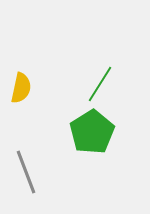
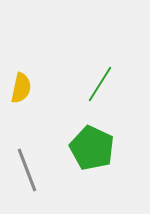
green pentagon: moved 16 px down; rotated 15 degrees counterclockwise
gray line: moved 1 px right, 2 px up
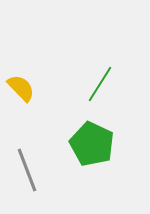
yellow semicircle: rotated 56 degrees counterclockwise
green pentagon: moved 4 px up
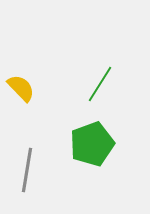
green pentagon: rotated 27 degrees clockwise
gray line: rotated 30 degrees clockwise
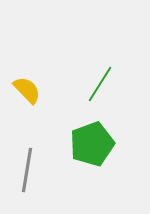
yellow semicircle: moved 6 px right, 2 px down
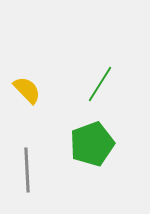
gray line: rotated 12 degrees counterclockwise
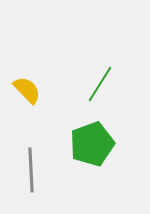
gray line: moved 4 px right
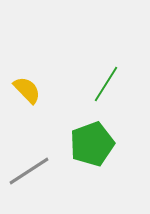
green line: moved 6 px right
gray line: moved 2 px left, 1 px down; rotated 60 degrees clockwise
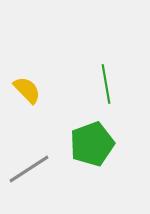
green line: rotated 42 degrees counterclockwise
gray line: moved 2 px up
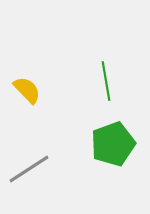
green line: moved 3 px up
green pentagon: moved 21 px right
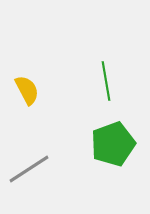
yellow semicircle: rotated 16 degrees clockwise
